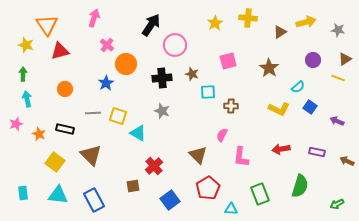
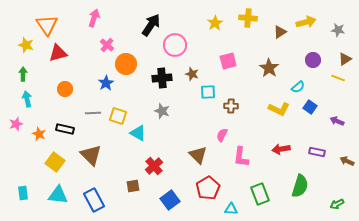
red triangle at (60, 51): moved 2 px left, 2 px down
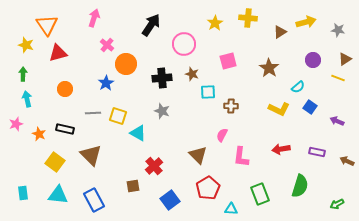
pink circle at (175, 45): moved 9 px right, 1 px up
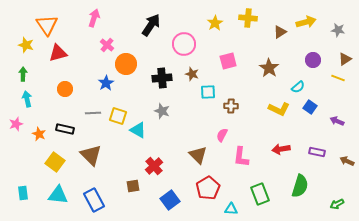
cyan triangle at (138, 133): moved 3 px up
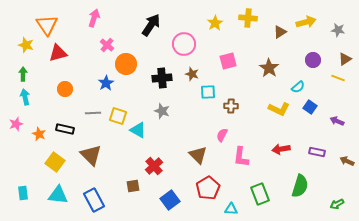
cyan arrow at (27, 99): moved 2 px left, 2 px up
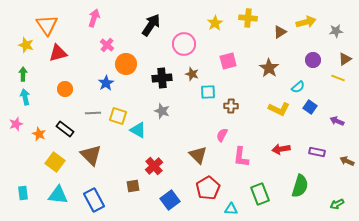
gray star at (338, 30): moved 2 px left, 1 px down; rotated 16 degrees counterclockwise
black rectangle at (65, 129): rotated 24 degrees clockwise
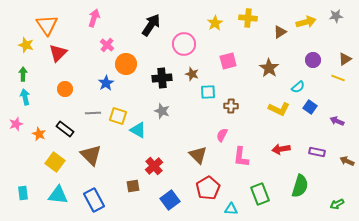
gray star at (336, 31): moved 15 px up
red triangle at (58, 53): rotated 30 degrees counterclockwise
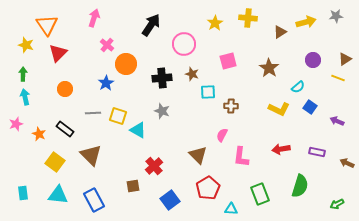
brown arrow at (347, 161): moved 2 px down
